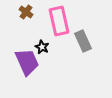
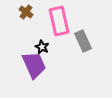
purple trapezoid: moved 7 px right, 3 px down
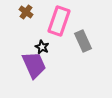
pink rectangle: rotated 32 degrees clockwise
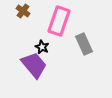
brown cross: moved 3 px left, 1 px up
gray rectangle: moved 1 px right, 3 px down
purple trapezoid: rotated 16 degrees counterclockwise
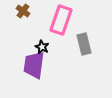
pink rectangle: moved 2 px right, 1 px up
gray rectangle: rotated 10 degrees clockwise
purple trapezoid: rotated 132 degrees counterclockwise
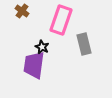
brown cross: moved 1 px left
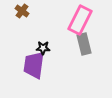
pink rectangle: moved 19 px right; rotated 8 degrees clockwise
black star: moved 1 px right, 1 px down; rotated 24 degrees counterclockwise
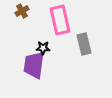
brown cross: rotated 24 degrees clockwise
pink rectangle: moved 20 px left; rotated 40 degrees counterclockwise
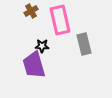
brown cross: moved 9 px right
black star: moved 1 px left, 2 px up
purple trapezoid: rotated 24 degrees counterclockwise
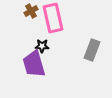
pink rectangle: moved 7 px left, 2 px up
gray rectangle: moved 8 px right, 6 px down; rotated 35 degrees clockwise
purple trapezoid: moved 1 px up
